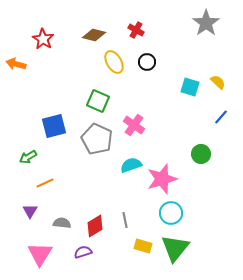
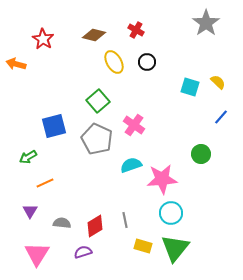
green square: rotated 25 degrees clockwise
pink star: rotated 12 degrees clockwise
pink triangle: moved 3 px left
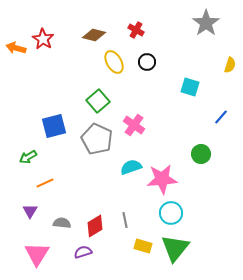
orange arrow: moved 16 px up
yellow semicircle: moved 12 px right, 17 px up; rotated 63 degrees clockwise
cyan semicircle: moved 2 px down
